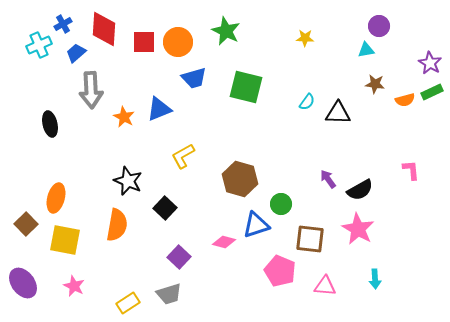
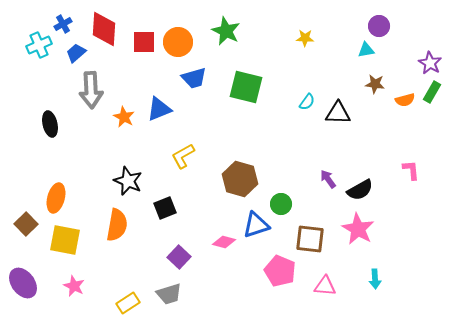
green rectangle at (432, 92): rotated 35 degrees counterclockwise
black square at (165, 208): rotated 25 degrees clockwise
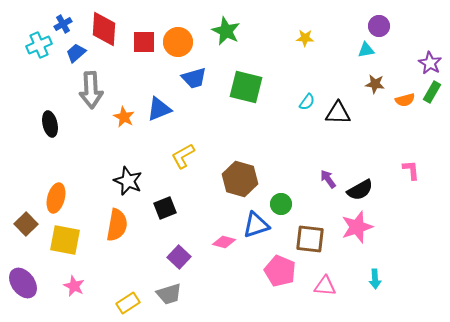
pink star at (358, 229): moved 1 px left, 2 px up; rotated 24 degrees clockwise
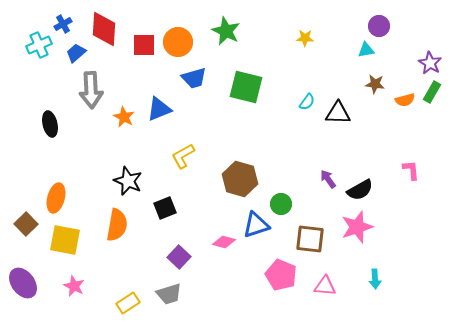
red square at (144, 42): moved 3 px down
pink pentagon at (280, 271): moved 1 px right, 4 px down
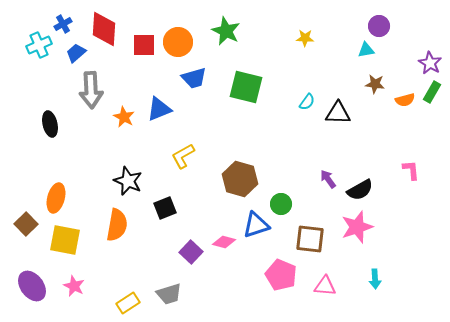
purple square at (179, 257): moved 12 px right, 5 px up
purple ellipse at (23, 283): moved 9 px right, 3 px down
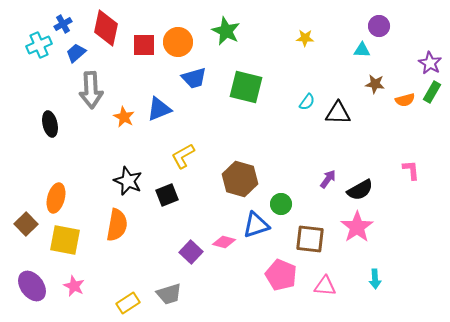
red diamond at (104, 29): moved 2 px right, 1 px up; rotated 9 degrees clockwise
cyan triangle at (366, 50): moved 4 px left; rotated 12 degrees clockwise
purple arrow at (328, 179): rotated 72 degrees clockwise
black square at (165, 208): moved 2 px right, 13 px up
pink star at (357, 227): rotated 16 degrees counterclockwise
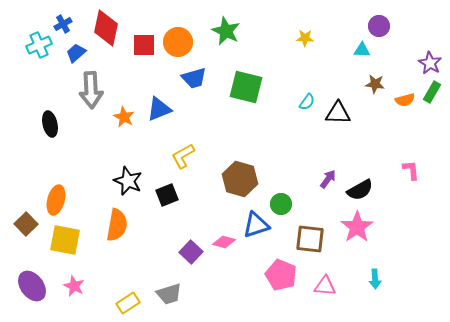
orange ellipse at (56, 198): moved 2 px down
